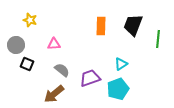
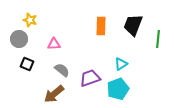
gray circle: moved 3 px right, 6 px up
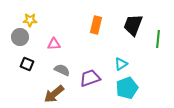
yellow star: rotated 16 degrees counterclockwise
orange rectangle: moved 5 px left, 1 px up; rotated 12 degrees clockwise
gray circle: moved 1 px right, 2 px up
gray semicircle: rotated 14 degrees counterclockwise
cyan pentagon: moved 9 px right, 1 px up
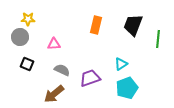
yellow star: moved 2 px left, 1 px up
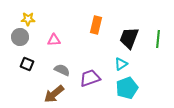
black trapezoid: moved 4 px left, 13 px down
pink triangle: moved 4 px up
